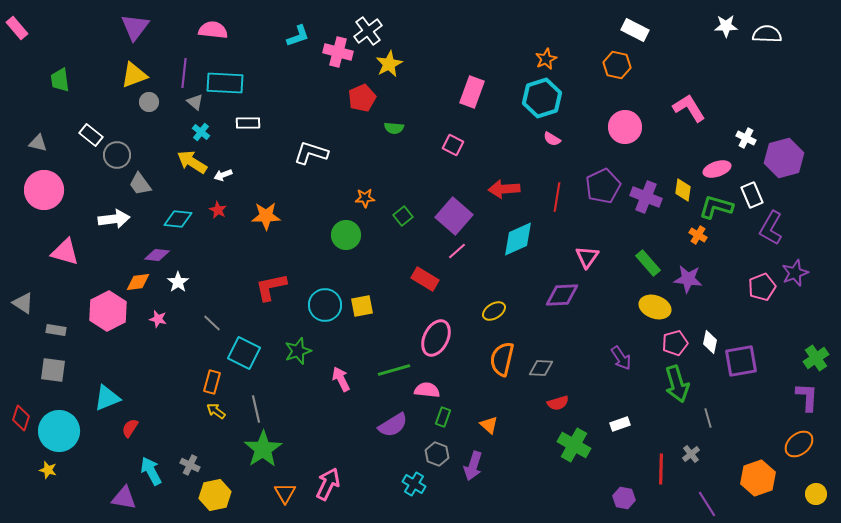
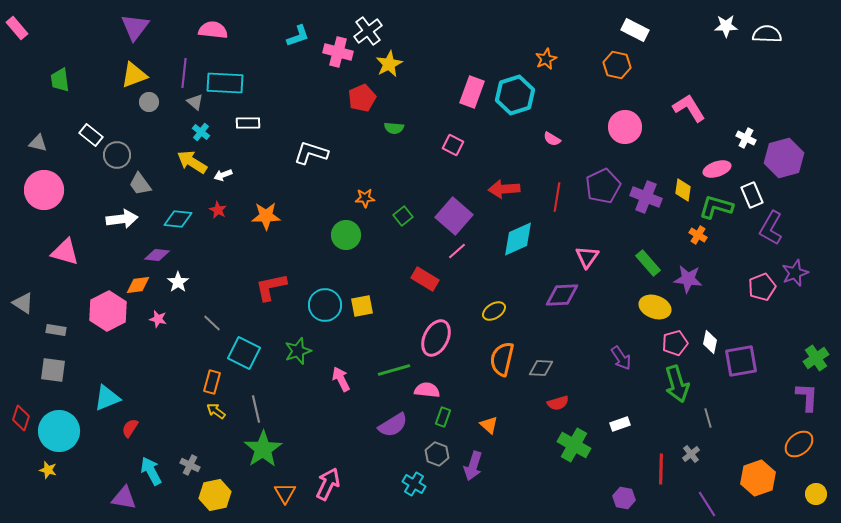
cyan hexagon at (542, 98): moved 27 px left, 3 px up
white arrow at (114, 219): moved 8 px right
orange diamond at (138, 282): moved 3 px down
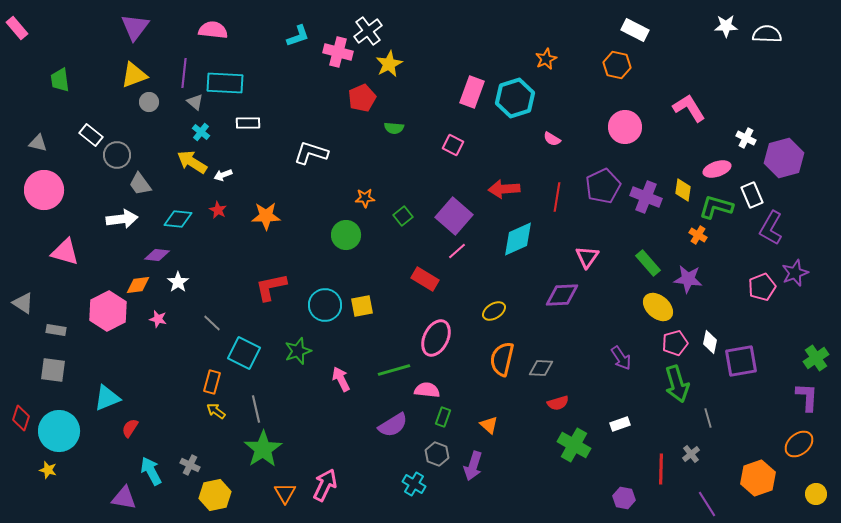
cyan hexagon at (515, 95): moved 3 px down
yellow ellipse at (655, 307): moved 3 px right; rotated 20 degrees clockwise
pink arrow at (328, 484): moved 3 px left, 1 px down
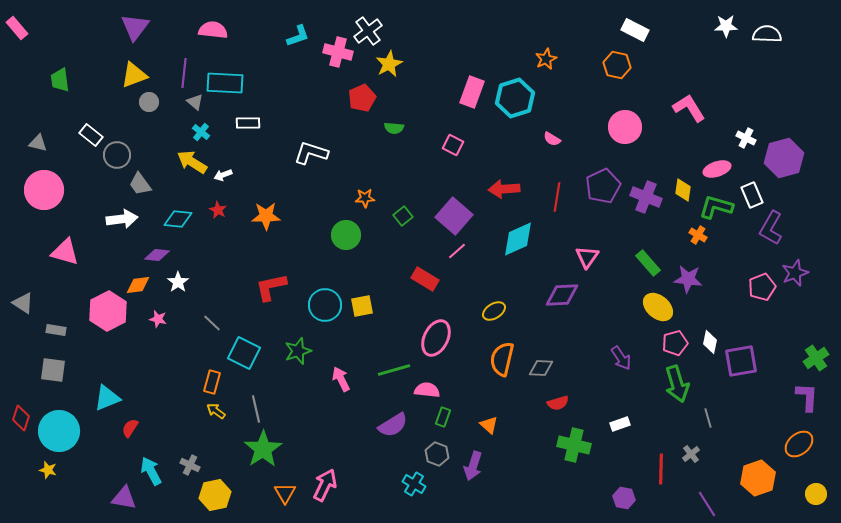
green cross at (574, 445): rotated 16 degrees counterclockwise
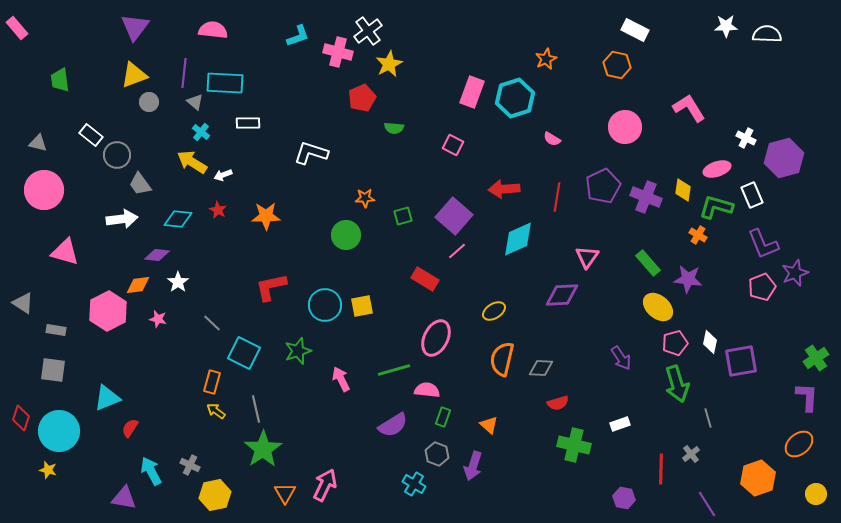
green square at (403, 216): rotated 24 degrees clockwise
purple L-shape at (771, 228): moved 8 px left, 16 px down; rotated 52 degrees counterclockwise
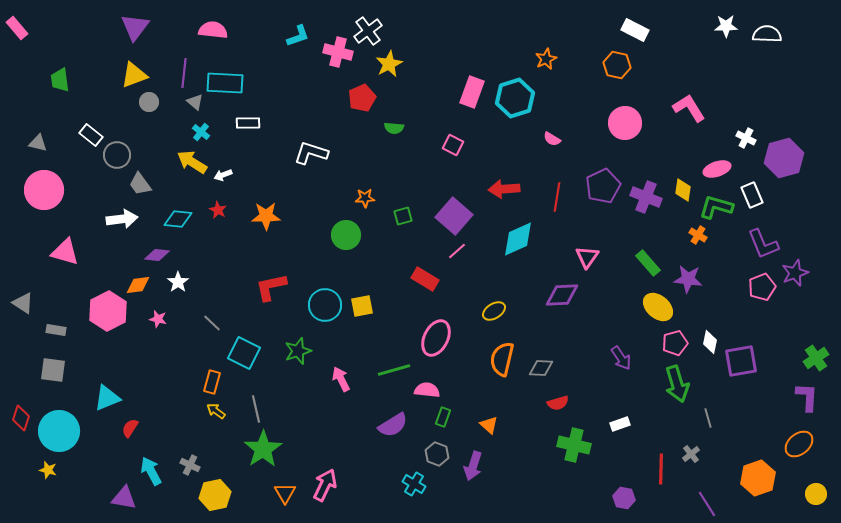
pink circle at (625, 127): moved 4 px up
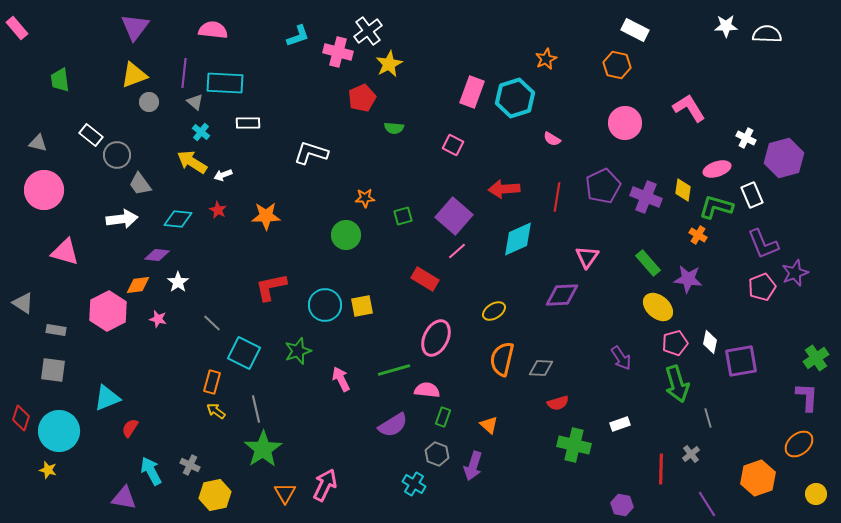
purple hexagon at (624, 498): moved 2 px left, 7 px down
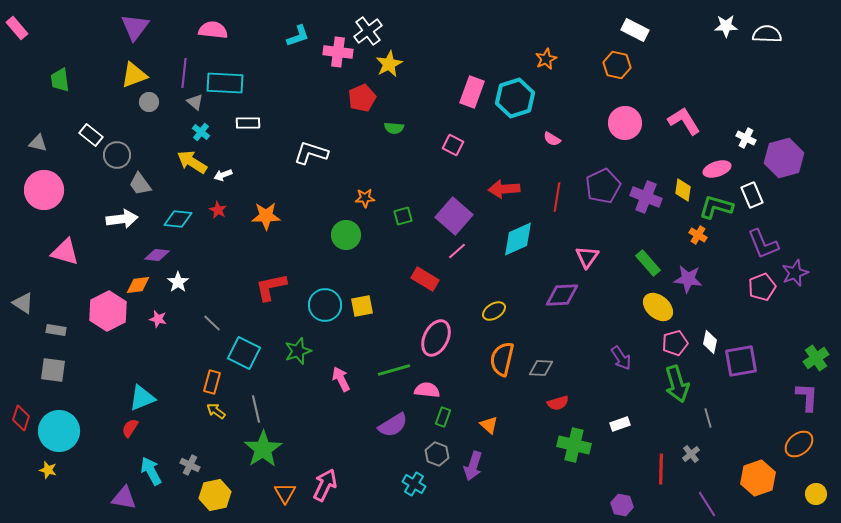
pink cross at (338, 52): rotated 8 degrees counterclockwise
pink L-shape at (689, 108): moved 5 px left, 13 px down
cyan triangle at (107, 398): moved 35 px right
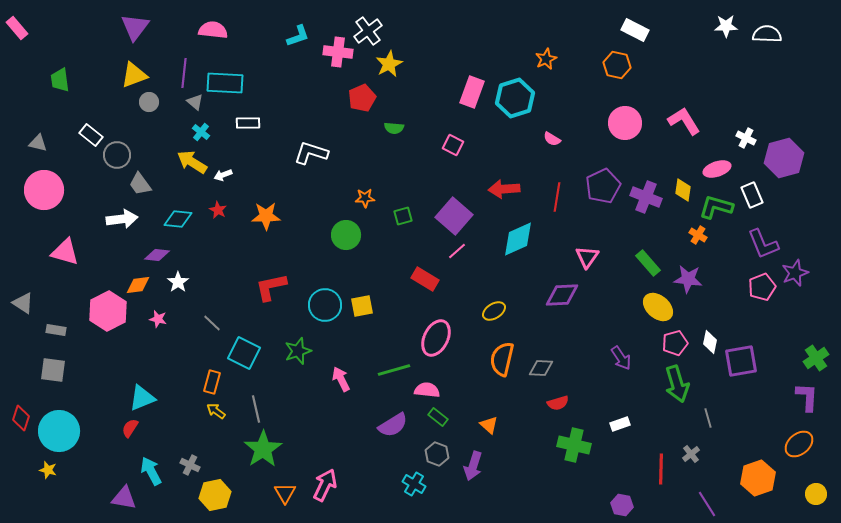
green rectangle at (443, 417): moved 5 px left; rotated 72 degrees counterclockwise
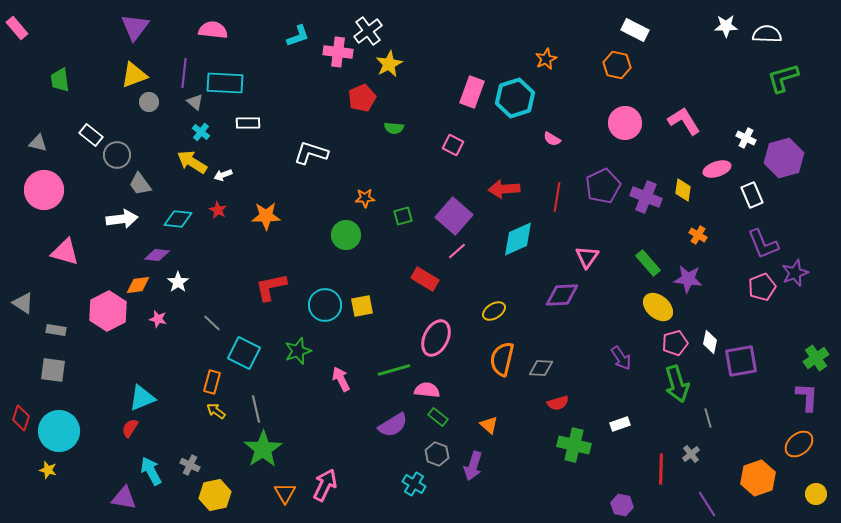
green L-shape at (716, 207): moved 67 px right, 129 px up; rotated 32 degrees counterclockwise
